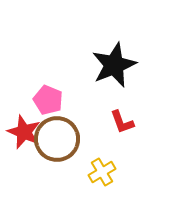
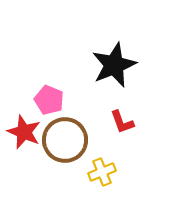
pink pentagon: moved 1 px right
brown circle: moved 8 px right, 1 px down
yellow cross: rotated 8 degrees clockwise
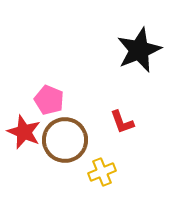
black star: moved 25 px right, 15 px up
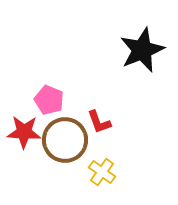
black star: moved 3 px right
red L-shape: moved 23 px left
red star: rotated 20 degrees counterclockwise
yellow cross: rotated 32 degrees counterclockwise
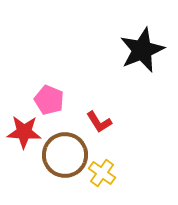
red L-shape: rotated 12 degrees counterclockwise
brown circle: moved 15 px down
yellow cross: moved 1 px down
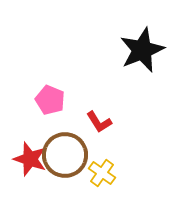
pink pentagon: moved 1 px right
red star: moved 6 px right, 27 px down; rotated 16 degrees clockwise
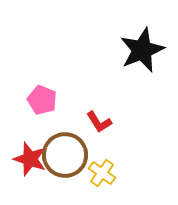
pink pentagon: moved 8 px left
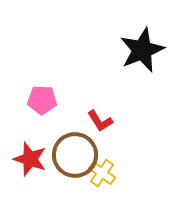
pink pentagon: rotated 20 degrees counterclockwise
red L-shape: moved 1 px right, 1 px up
brown circle: moved 10 px right
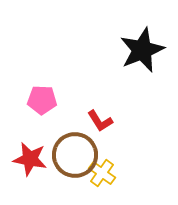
red star: rotated 8 degrees counterclockwise
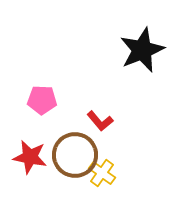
red L-shape: rotated 8 degrees counterclockwise
red star: moved 2 px up
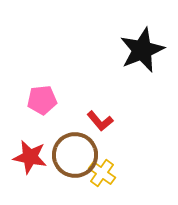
pink pentagon: rotated 8 degrees counterclockwise
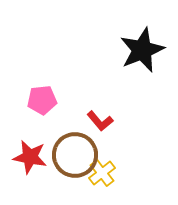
yellow cross: rotated 16 degrees clockwise
